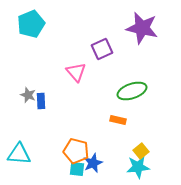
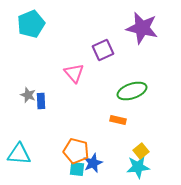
purple square: moved 1 px right, 1 px down
pink triangle: moved 2 px left, 1 px down
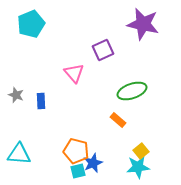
purple star: moved 1 px right, 4 px up
gray star: moved 12 px left
orange rectangle: rotated 28 degrees clockwise
cyan square: moved 1 px right, 2 px down; rotated 21 degrees counterclockwise
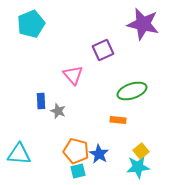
pink triangle: moved 1 px left, 2 px down
gray star: moved 42 px right, 16 px down
orange rectangle: rotated 35 degrees counterclockwise
blue star: moved 6 px right, 9 px up; rotated 18 degrees counterclockwise
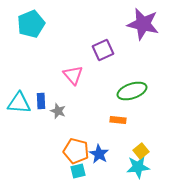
cyan triangle: moved 51 px up
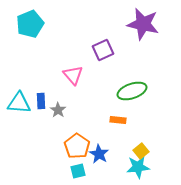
cyan pentagon: moved 1 px left
gray star: moved 1 px up; rotated 14 degrees clockwise
orange pentagon: moved 1 px right, 5 px up; rotated 20 degrees clockwise
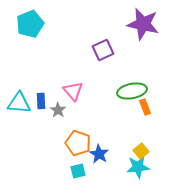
pink triangle: moved 16 px down
green ellipse: rotated 8 degrees clockwise
orange rectangle: moved 27 px right, 13 px up; rotated 63 degrees clockwise
orange pentagon: moved 1 px right, 3 px up; rotated 15 degrees counterclockwise
